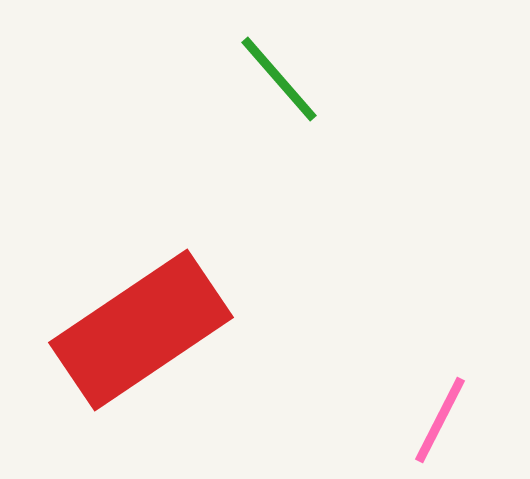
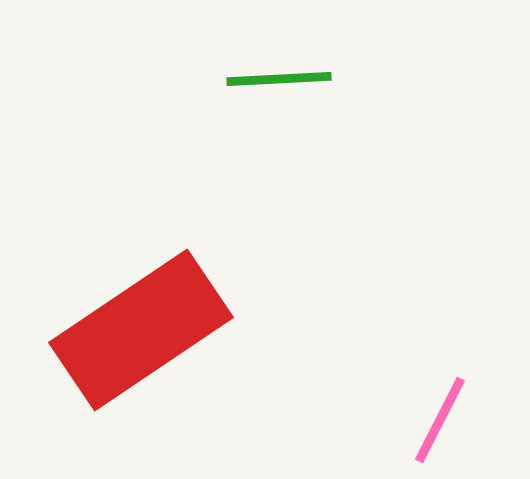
green line: rotated 52 degrees counterclockwise
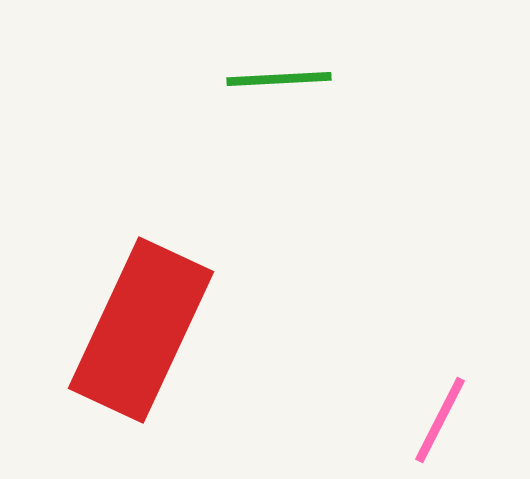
red rectangle: rotated 31 degrees counterclockwise
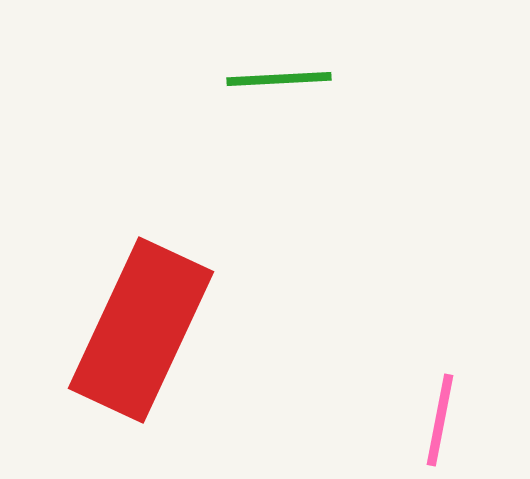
pink line: rotated 16 degrees counterclockwise
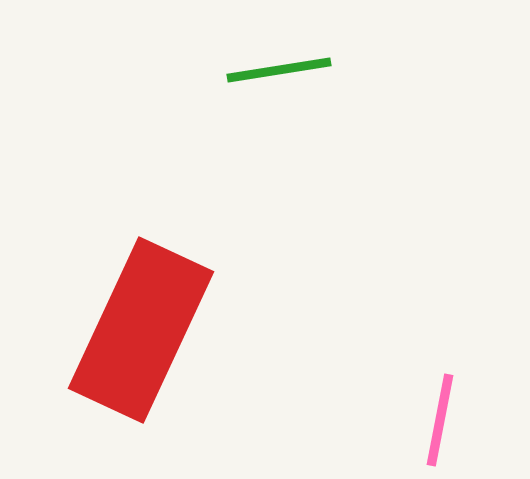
green line: moved 9 px up; rotated 6 degrees counterclockwise
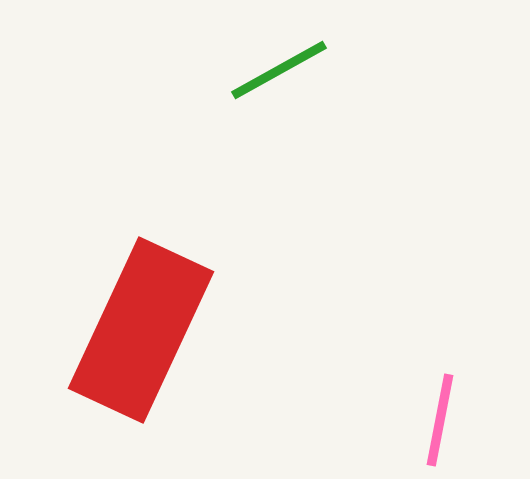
green line: rotated 20 degrees counterclockwise
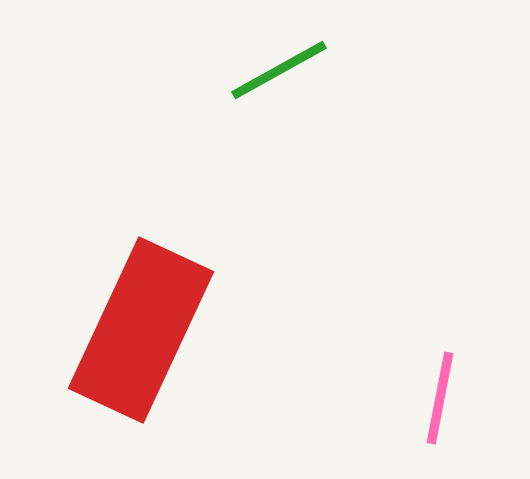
pink line: moved 22 px up
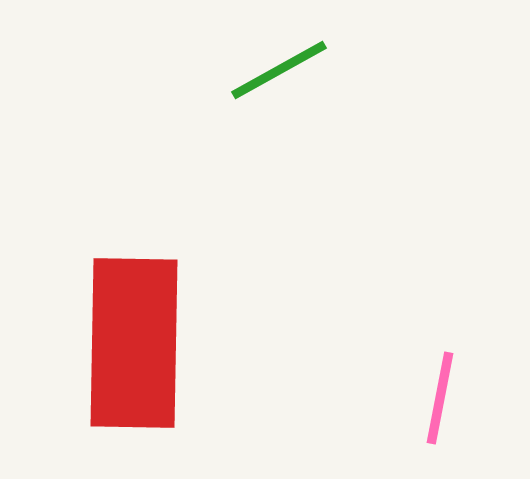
red rectangle: moved 7 px left, 13 px down; rotated 24 degrees counterclockwise
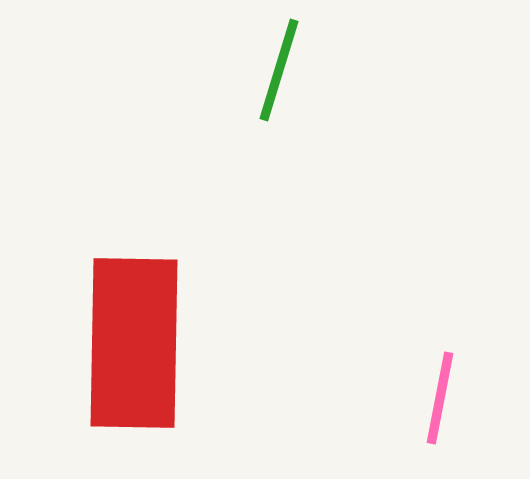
green line: rotated 44 degrees counterclockwise
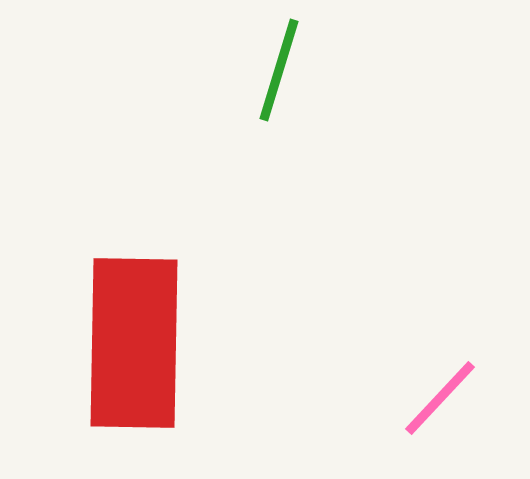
pink line: rotated 32 degrees clockwise
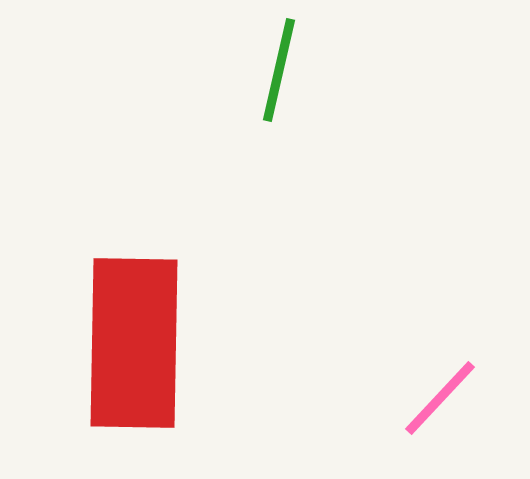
green line: rotated 4 degrees counterclockwise
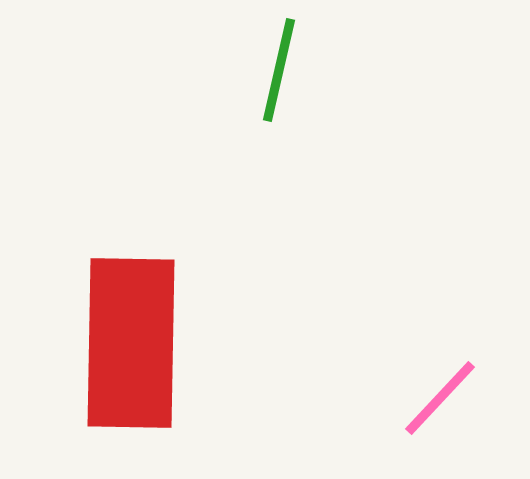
red rectangle: moved 3 px left
